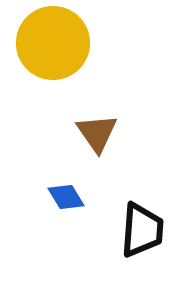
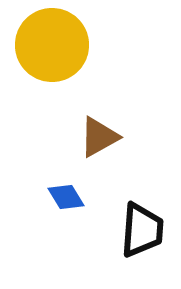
yellow circle: moved 1 px left, 2 px down
brown triangle: moved 2 px right, 4 px down; rotated 36 degrees clockwise
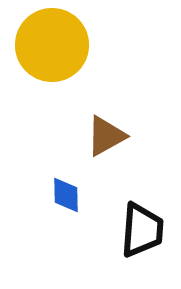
brown triangle: moved 7 px right, 1 px up
blue diamond: moved 2 px up; rotated 30 degrees clockwise
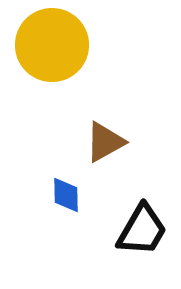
brown triangle: moved 1 px left, 6 px down
black trapezoid: rotated 26 degrees clockwise
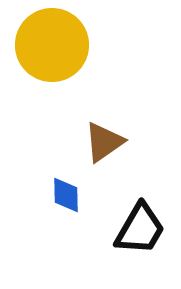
brown triangle: moved 1 px left; rotated 6 degrees counterclockwise
black trapezoid: moved 2 px left, 1 px up
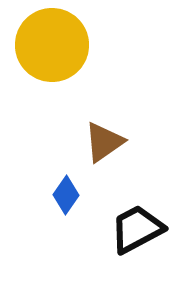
blue diamond: rotated 36 degrees clockwise
black trapezoid: moved 3 px left; rotated 148 degrees counterclockwise
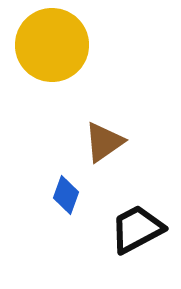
blue diamond: rotated 15 degrees counterclockwise
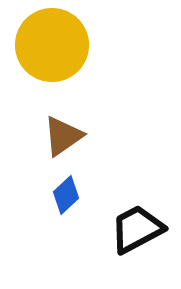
brown triangle: moved 41 px left, 6 px up
blue diamond: rotated 27 degrees clockwise
